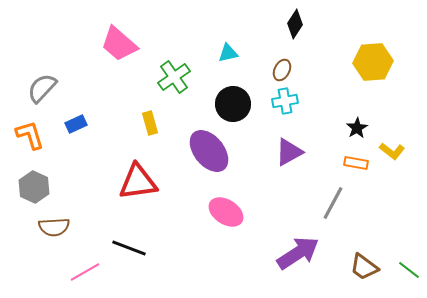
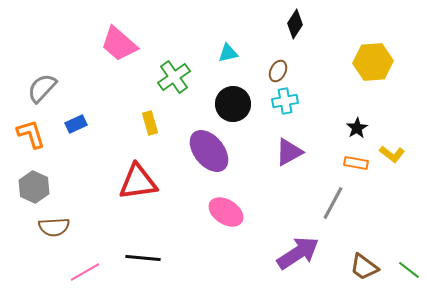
brown ellipse: moved 4 px left, 1 px down
orange L-shape: moved 1 px right, 1 px up
yellow L-shape: moved 3 px down
black line: moved 14 px right, 10 px down; rotated 16 degrees counterclockwise
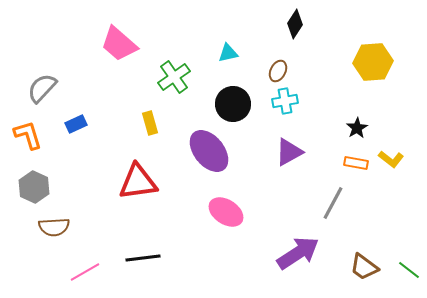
orange L-shape: moved 3 px left, 1 px down
yellow L-shape: moved 1 px left, 5 px down
black line: rotated 12 degrees counterclockwise
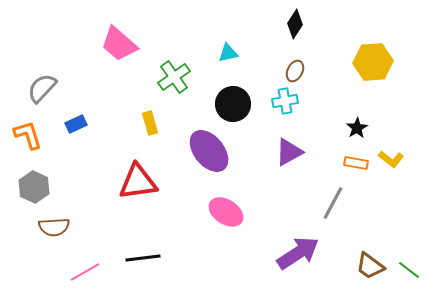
brown ellipse: moved 17 px right
brown trapezoid: moved 6 px right, 1 px up
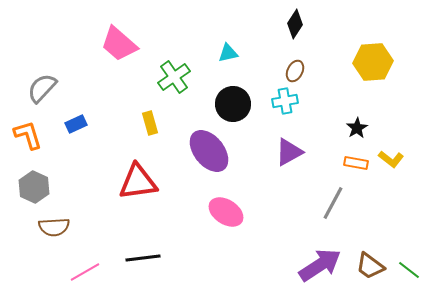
purple arrow: moved 22 px right, 12 px down
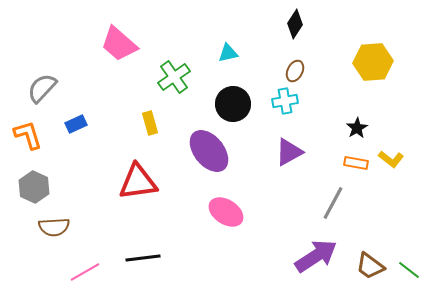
purple arrow: moved 4 px left, 9 px up
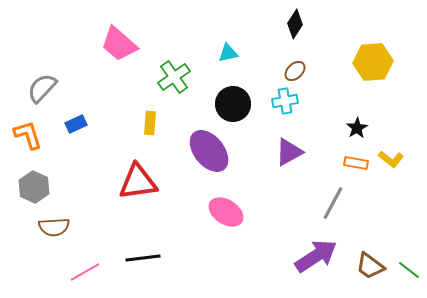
brown ellipse: rotated 20 degrees clockwise
yellow rectangle: rotated 20 degrees clockwise
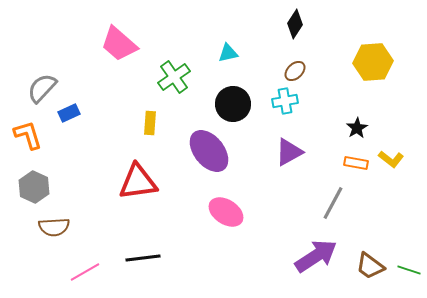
blue rectangle: moved 7 px left, 11 px up
green line: rotated 20 degrees counterclockwise
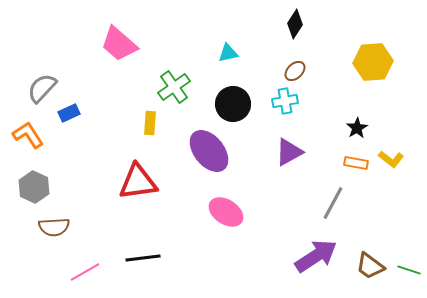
green cross: moved 10 px down
orange L-shape: rotated 16 degrees counterclockwise
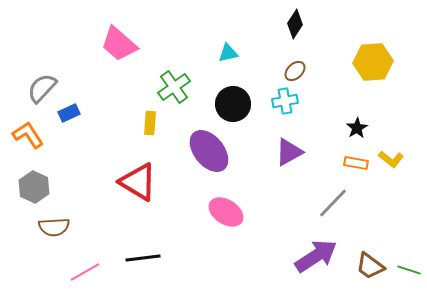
red triangle: rotated 39 degrees clockwise
gray line: rotated 16 degrees clockwise
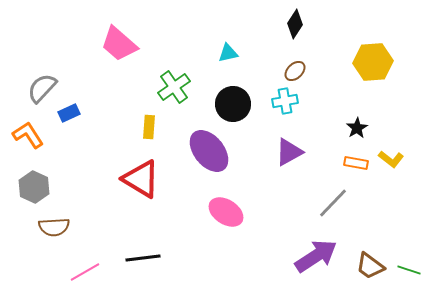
yellow rectangle: moved 1 px left, 4 px down
red triangle: moved 3 px right, 3 px up
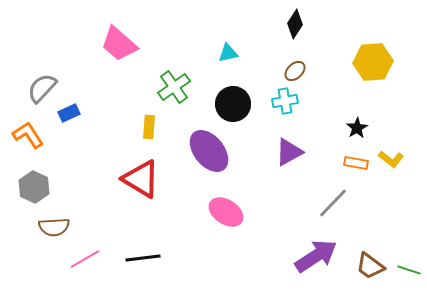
pink line: moved 13 px up
